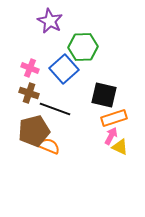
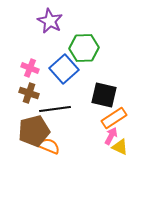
green hexagon: moved 1 px right, 1 px down
black line: rotated 28 degrees counterclockwise
orange rectangle: rotated 15 degrees counterclockwise
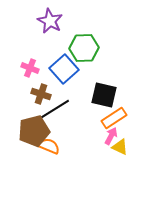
brown cross: moved 12 px right, 1 px down
black line: rotated 24 degrees counterclockwise
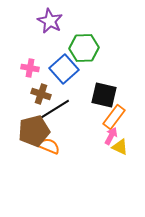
pink cross: rotated 12 degrees counterclockwise
orange rectangle: moved 1 px up; rotated 20 degrees counterclockwise
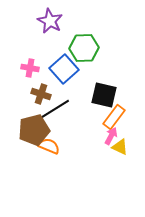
brown pentagon: moved 1 px up
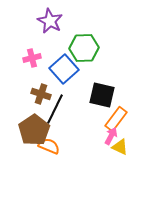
pink cross: moved 2 px right, 10 px up; rotated 24 degrees counterclockwise
black square: moved 2 px left
black line: rotated 32 degrees counterclockwise
orange rectangle: moved 2 px right, 2 px down
brown pentagon: rotated 20 degrees counterclockwise
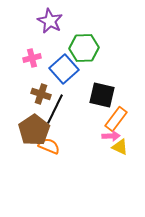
pink arrow: rotated 60 degrees clockwise
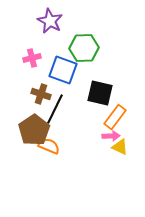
blue square: moved 1 px left, 1 px down; rotated 28 degrees counterclockwise
black square: moved 2 px left, 2 px up
orange rectangle: moved 1 px left, 2 px up
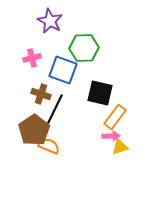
yellow triangle: rotated 42 degrees counterclockwise
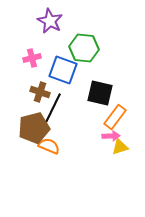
green hexagon: rotated 8 degrees clockwise
brown cross: moved 1 px left, 2 px up
black line: moved 2 px left, 1 px up
brown pentagon: moved 2 px up; rotated 20 degrees clockwise
